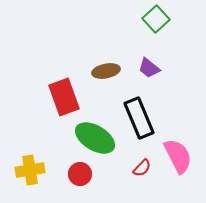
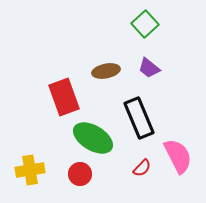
green square: moved 11 px left, 5 px down
green ellipse: moved 2 px left
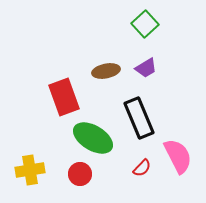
purple trapezoid: moved 3 px left; rotated 70 degrees counterclockwise
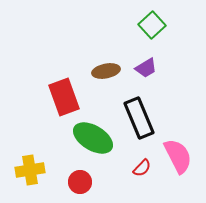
green square: moved 7 px right, 1 px down
red circle: moved 8 px down
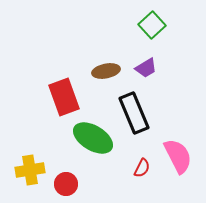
black rectangle: moved 5 px left, 5 px up
red semicircle: rotated 18 degrees counterclockwise
red circle: moved 14 px left, 2 px down
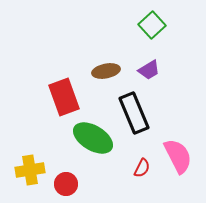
purple trapezoid: moved 3 px right, 2 px down
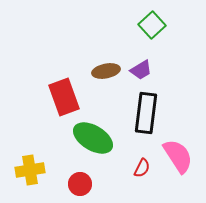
purple trapezoid: moved 8 px left
black rectangle: moved 12 px right; rotated 30 degrees clockwise
pink semicircle: rotated 6 degrees counterclockwise
red circle: moved 14 px right
